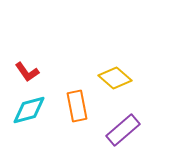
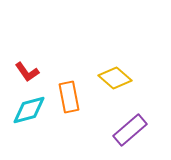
orange rectangle: moved 8 px left, 9 px up
purple rectangle: moved 7 px right
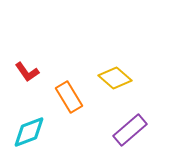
orange rectangle: rotated 20 degrees counterclockwise
cyan diamond: moved 22 px down; rotated 6 degrees counterclockwise
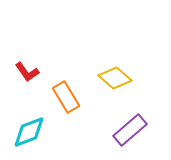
orange rectangle: moved 3 px left
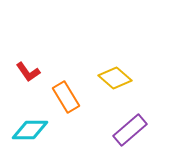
red L-shape: moved 1 px right
cyan diamond: moved 1 px right, 2 px up; rotated 21 degrees clockwise
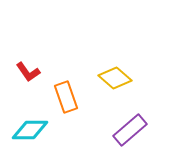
orange rectangle: rotated 12 degrees clockwise
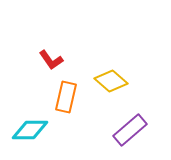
red L-shape: moved 23 px right, 12 px up
yellow diamond: moved 4 px left, 3 px down
orange rectangle: rotated 32 degrees clockwise
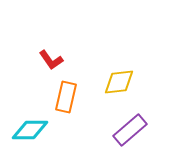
yellow diamond: moved 8 px right, 1 px down; rotated 48 degrees counterclockwise
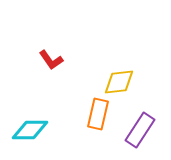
orange rectangle: moved 32 px right, 17 px down
purple rectangle: moved 10 px right; rotated 16 degrees counterclockwise
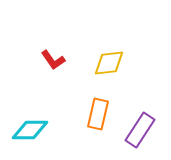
red L-shape: moved 2 px right
yellow diamond: moved 10 px left, 19 px up
